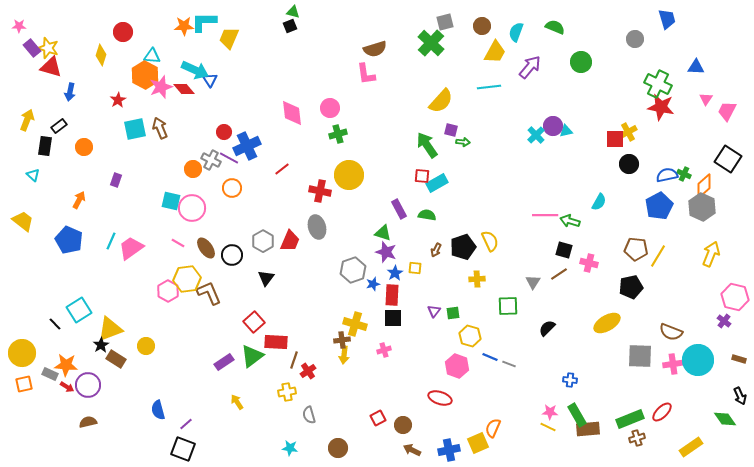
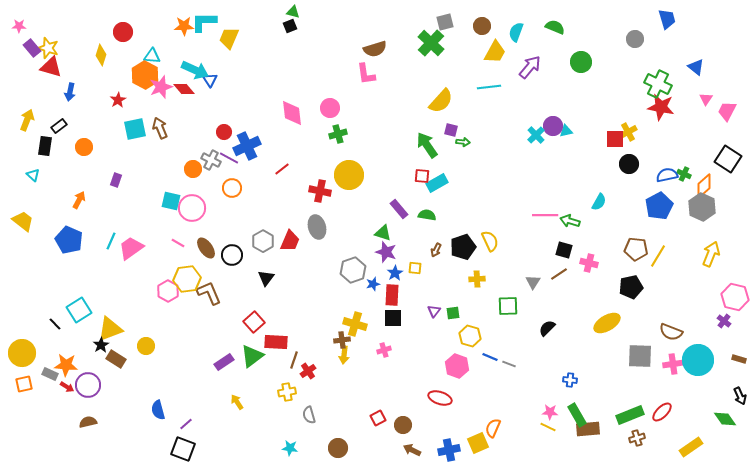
blue triangle at (696, 67): rotated 36 degrees clockwise
purple rectangle at (399, 209): rotated 12 degrees counterclockwise
green rectangle at (630, 419): moved 4 px up
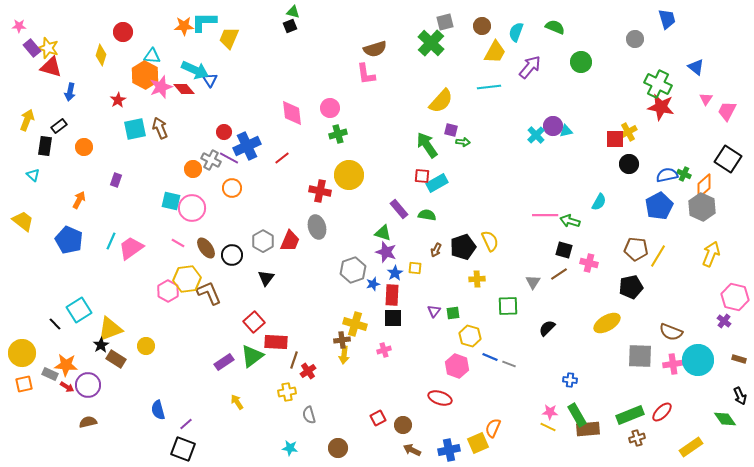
red line at (282, 169): moved 11 px up
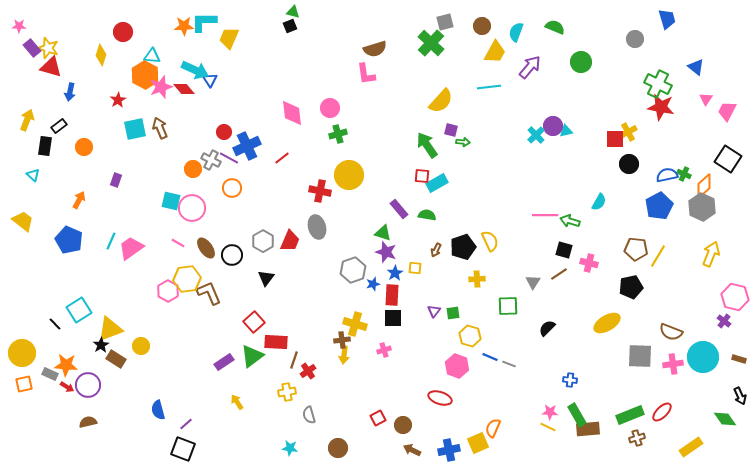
yellow circle at (146, 346): moved 5 px left
cyan circle at (698, 360): moved 5 px right, 3 px up
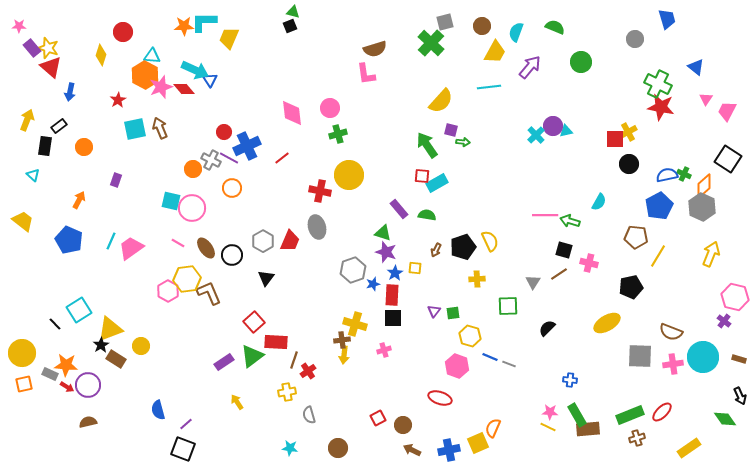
red triangle at (51, 67): rotated 25 degrees clockwise
brown pentagon at (636, 249): moved 12 px up
yellow rectangle at (691, 447): moved 2 px left, 1 px down
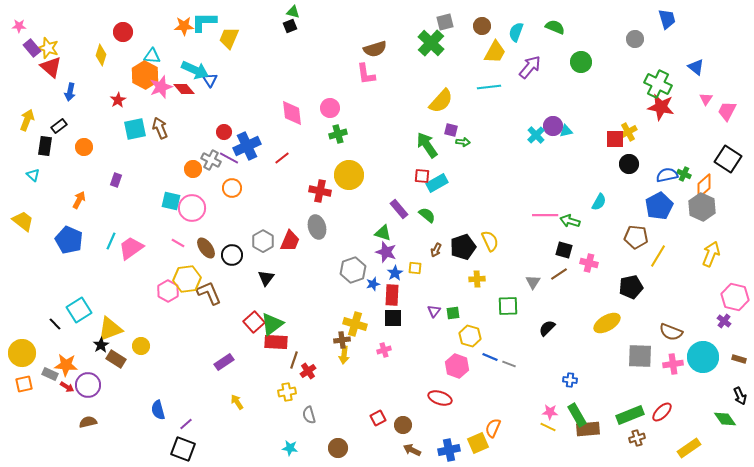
green semicircle at (427, 215): rotated 30 degrees clockwise
green triangle at (252, 356): moved 20 px right, 32 px up
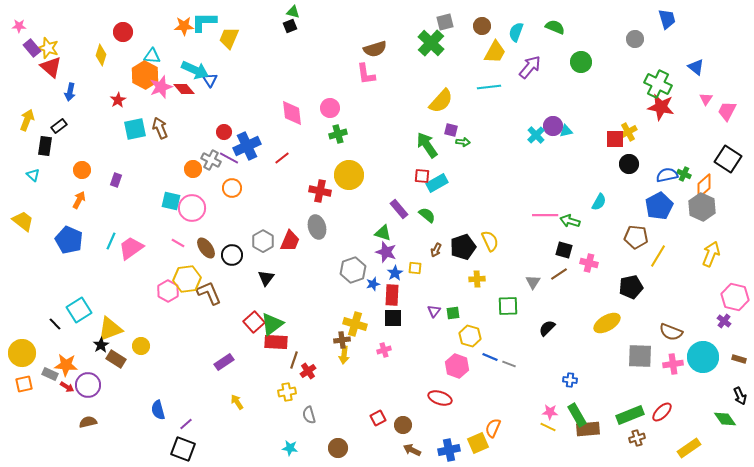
orange circle at (84, 147): moved 2 px left, 23 px down
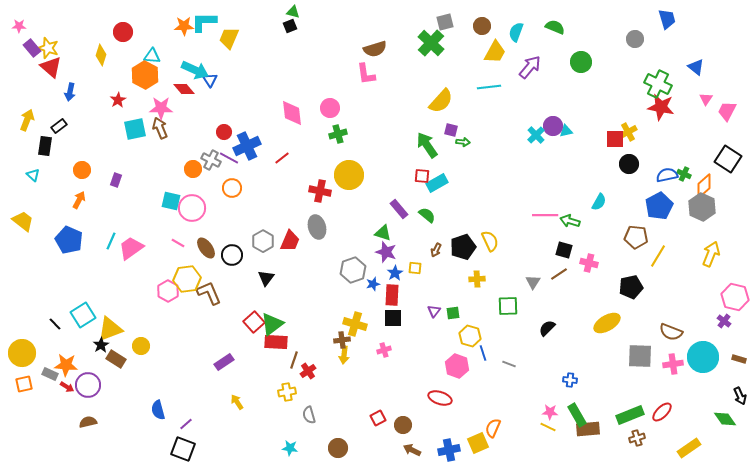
pink star at (161, 87): moved 21 px down; rotated 20 degrees clockwise
cyan square at (79, 310): moved 4 px right, 5 px down
blue line at (490, 357): moved 7 px left, 4 px up; rotated 49 degrees clockwise
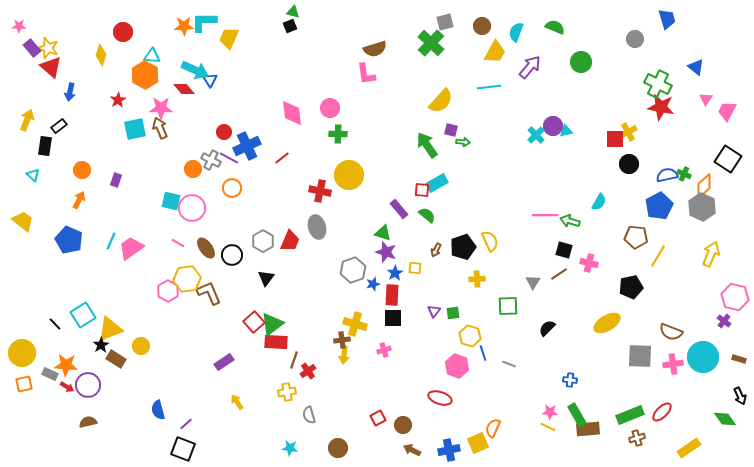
green cross at (338, 134): rotated 18 degrees clockwise
red square at (422, 176): moved 14 px down
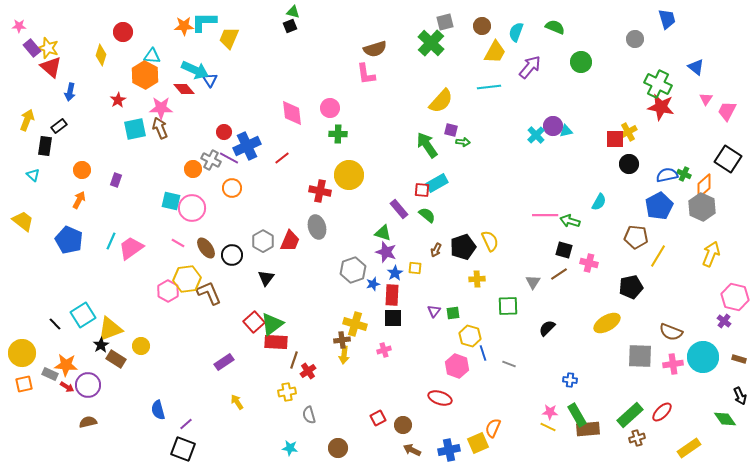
green rectangle at (630, 415): rotated 20 degrees counterclockwise
